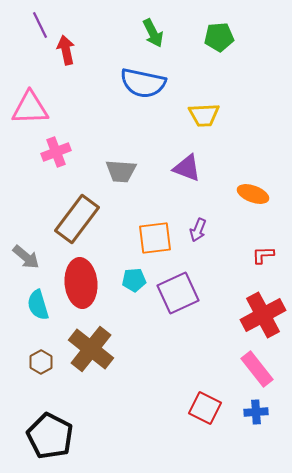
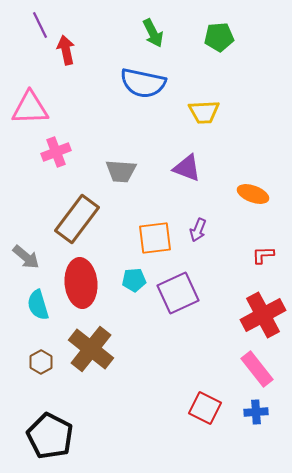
yellow trapezoid: moved 3 px up
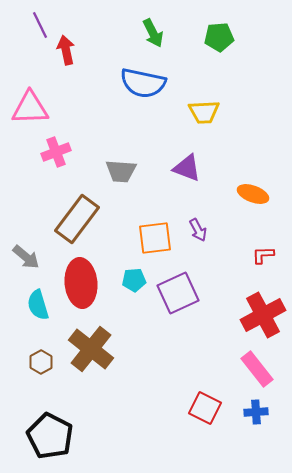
purple arrow: rotated 50 degrees counterclockwise
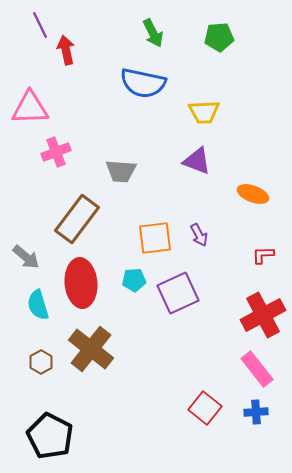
purple triangle: moved 10 px right, 7 px up
purple arrow: moved 1 px right, 5 px down
red square: rotated 12 degrees clockwise
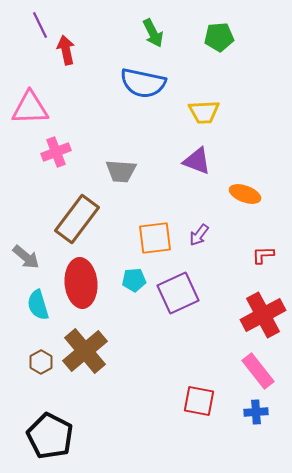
orange ellipse: moved 8 px left
purple arrow: rotated 65 degrees clockwise
brown cross: moved 6 px left, 2 px down; rotated 12 degrees clockwise
pink rectangle: moved 1 px right, 2 px down
red square: moved 6 px left, 7 px up; rotated 28 degrees counterclockwise
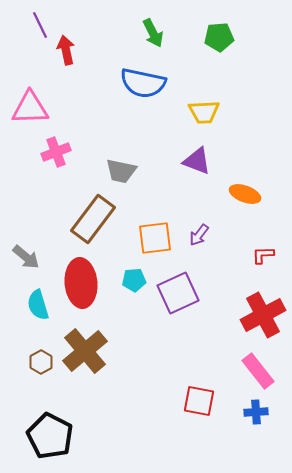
gray trapezoid: rotated 8 degrees clockwise
brown rectangle: moved 16 px right
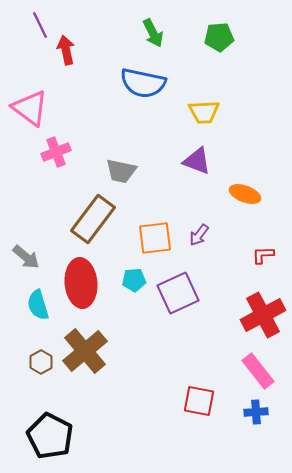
pink triangle: rotated 39 degrees clockwise
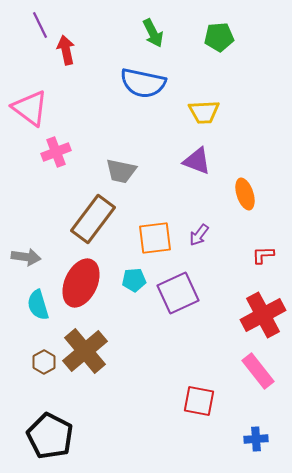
orange ellipse: rotated 52 degrees clockwise
gray arrow: rotated 32 degrees counterclockwise
red ellipse: rotated 30 degrees clockwise
brown hexagon: moved 3 px right
blue cross: moved 27 px down
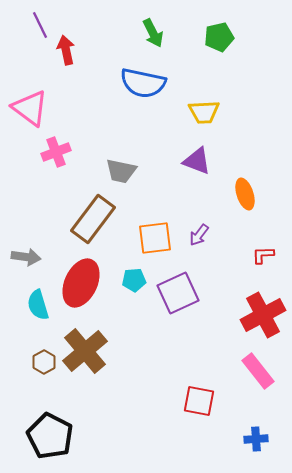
green pentagon: rotated 8 degrees counterclockwise
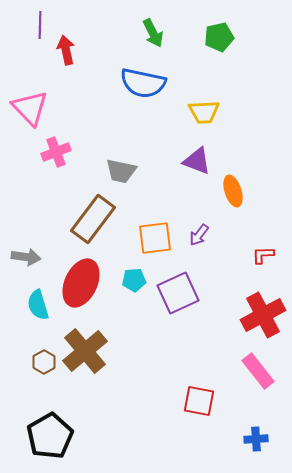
purple line: rotated 28 degrees clockwise
pink triangle: rotated 9 degrees clockwise
orange ellipse: moved 12 px left, 3 px up
black pentagon: rotated 15 degrees clockwise
